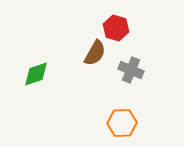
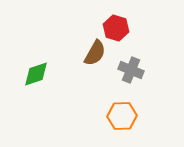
orange hexagon: moved 7 px up
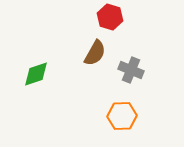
red hexagon: moved 6 px left, 11 px up
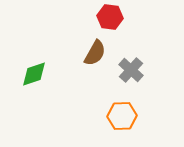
red hexagon: rotated 10 degrees counterclockwise
gray cross: rotated 20 degrees clockwise
green diamond: moved 2 px left
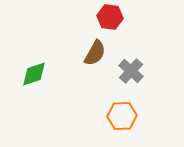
gray cross: moved 1 px down
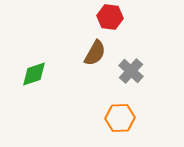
orange hexagon: moved 2 px left, 2 px down
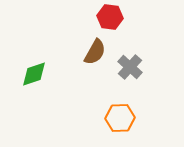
brown semicircle: moved 1 px up
gray cross: moved 1 px left, 4 px up
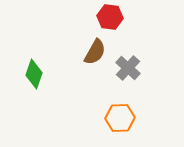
gray cross: moved 2 px left, 1 px down
green diamond: rotated 52 degrees counterclockwise
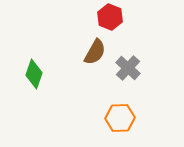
red hexagon: rotated 15 degrees clockwise
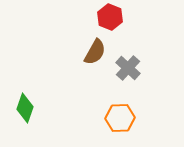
green diamond: moved 9 px left, 34 px down
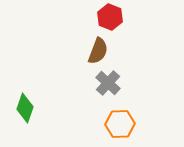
brown semicircle: moved 3 px right, 1 px up; rotated 8 degrees counterclockwise
gray cross: moved 20 px left, 15 px down
orange hexagon: moved 6 px down
